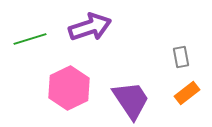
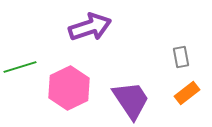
green line: moved 10 px left, 28 px down
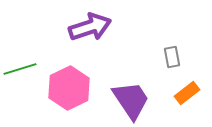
gray rectangle: moved 9 px left
green line: moved 2 px down
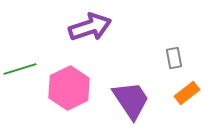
gray rectangle: moved 2 px right, 1 px down
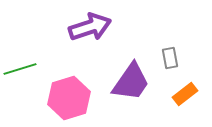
gray rectangle: moved 4 px left
pink hexagon: moved 10 px down; rotated 9 degrees clockwise
orange rectangle: moved 2 px left, 1 px down
purple trapezoid: moved 18 px up; rotated 69 degrees clockwise
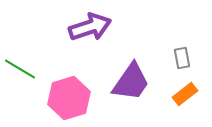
gray rectangle: moved 12 px right
green line: rotated 48 degrees clockwise
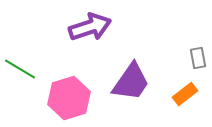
gray rectangle: moved 16 px right
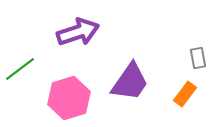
purple arrow: moved 12 px left, 5 px down
green line: rotated 68 degrees counterclockwise
purple trapezoid: moved 1 px left
orange rectangle: rotated 15 degrees counterclockwise
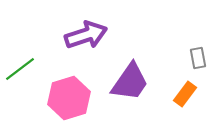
purple arrow: moved 8 px right, 3 px down
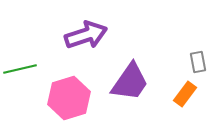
gray rectangle: moved 4 px down
green line: rotated 24 degrees clockwise
